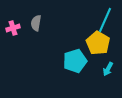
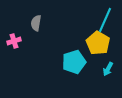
pink cross: moved 1 px right, 13 px down
cyan pentagon: moved 1 px left, 1 px down
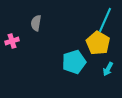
pink cross: moved 2 px left
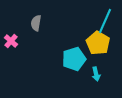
cyan line: moved 1 px down
pink cross: moved 1 px left; rotated 32 degrees counterclockwise
cyan pentagon: moved 3 px up
cyan arrow: moved 12 px left, 5 px down; rotated 40 degrees counterclockwise
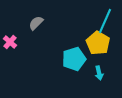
gray semicircle: rotated 35 degrees clockwise
pink cross: moved 1 px left, 1 px down
cyan arrow: moved 3 px right, 1 px up
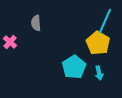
gray semicircle: rotated 49 degrees counterclockwise
cyan pentagon: moved 8 px down; rotated 15 degrees counterclockwise
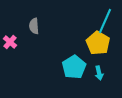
gray semicircle: moved 2 px left, 3 px down
